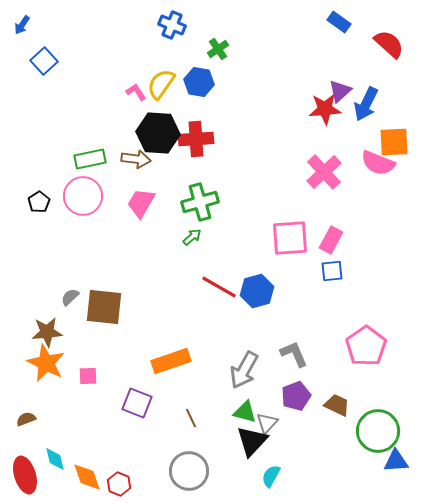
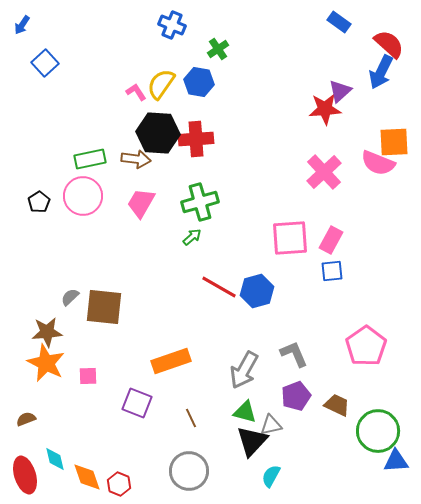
blue square at (44, 61): moved 1 px right, 2 px down
blue arrow at (366, 104): moved 15 px right, 32 px up
gray triangle at (267, 423): moved 4 px right, 2 px down; rotated 35 degrees clockwise
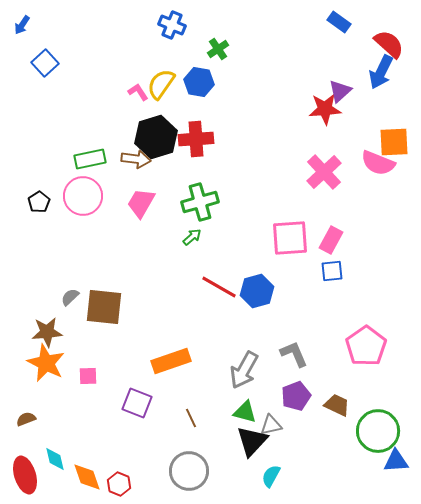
pink L-shape at (136, 92): moved 2 px right
black hexagon at (158, 133): moved 2 px left, 4 px down; rotated 21 degrees counterclockwise
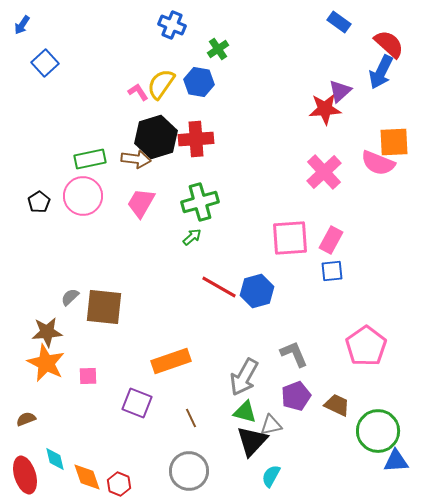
gray arrow at (244, 370): moved 7 px down
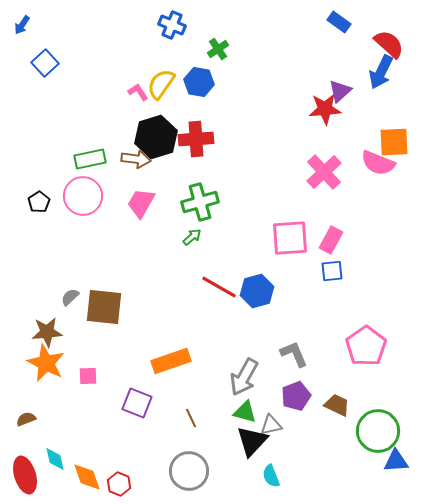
cyan semicircle at (271, 476): rotated 50 degrees counterclockwise
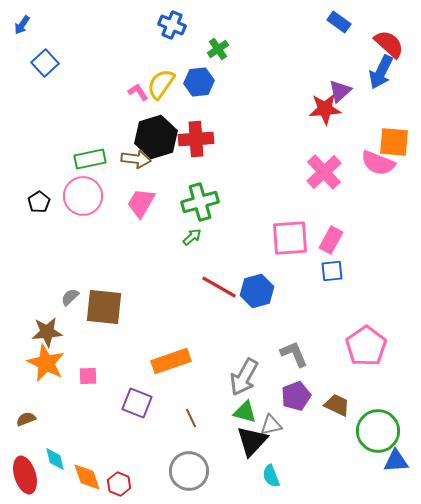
blue hexagon at (199, 82): rotated 16 degrees counterclockwise
orange square at (394, 142): rotated 8 degrees clockwise
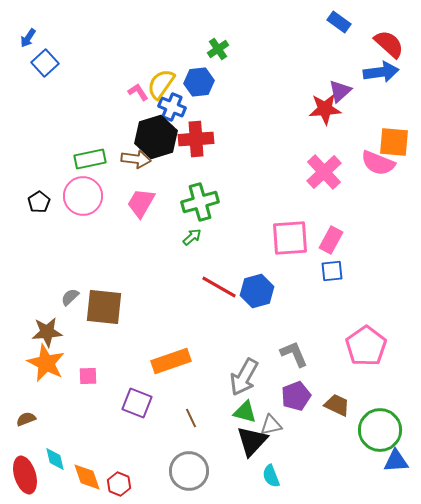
blue arrow at (22, 25): moved 6 px right, 13 px down
blue cross at (172, 25): moved 82 px down
blue arrow at (381, 72): rotated 124 degrees counterclockwise
green circle at (378, 431): moved 2 px right, 1 px up
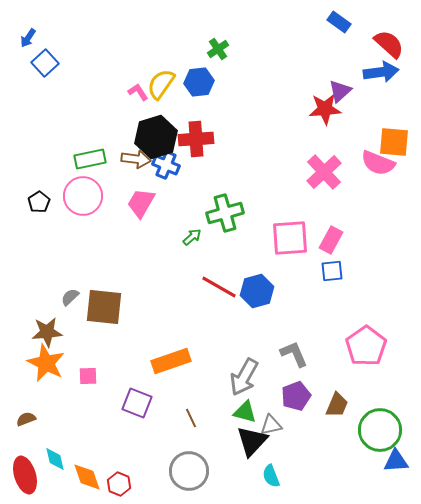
blue cross at (172, 107): moved 6 px left, 58 px down
green cross at (200, 202): moved 25 px right, 11 px down
brown trapezoid at (337, 405): rotated 88 degrees clockwise
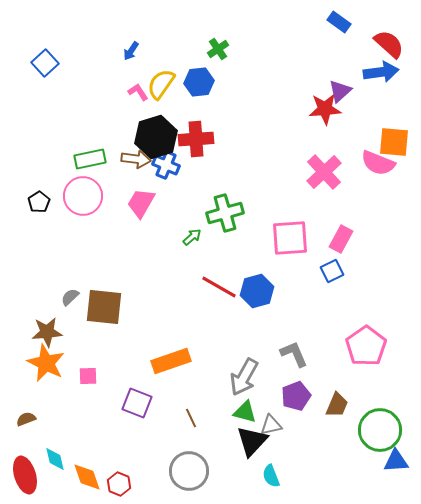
blue arrow at (28, 38): moved 103 px right, 13 px down
pink rectangle at (331, 240): moved 10 px right, 1 px up
blue square at (332, 271): rotated 20 degrees counterclockwise
